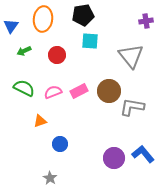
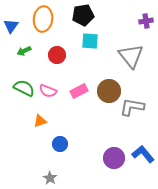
pink semicircle: moved 5 px left, 1 px up; rotated 138 degrees counterclockwise
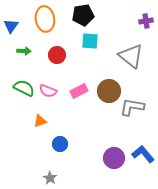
orange ellipse: moved 2 px right; rotated 15 degrees counterclockwise
green arrow: rotated 152 degrees counterclockwise
gray triangle: rotated 12 degrees counterclockwise
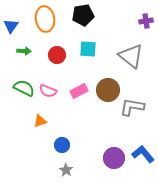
cyan square: moved 2 px left, 8 px down
brown circle: moved 1 px left, 1 px up
blue circle: moved 2 px right, 1 px down
gray star: moved 16 px right, 8 px up
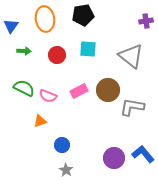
pink semicircle: moved 5 px down
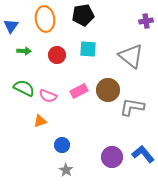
purple circle: moved 2 px left, 1 px up
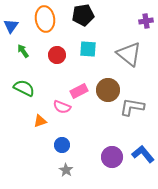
green arrow: moved 1 px left; rotated 128 degrees counterclockwise
gray triangle: moved 2 px left, 2 px up
pink semicircle: moved 14 px right, 11 px down
